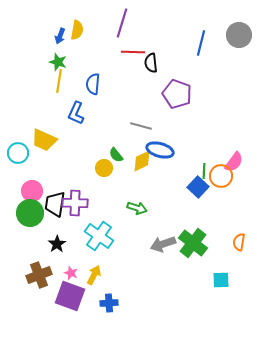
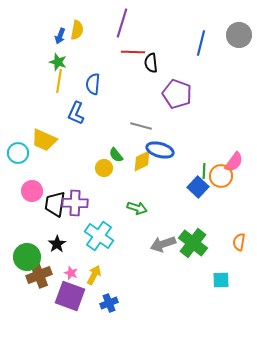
green circle: moved 3 px left, 44 px down
blue cross: rotated 18 degrees counterclockwise
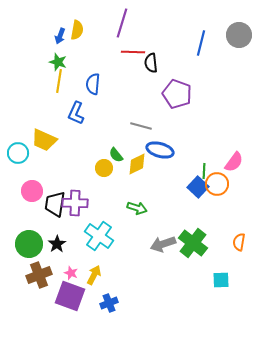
yellow diamond: moved 5 px left, 3 px down
orange circle: moved 4 px left, 8 px down
green circle: moved 2 px right, 13 px up
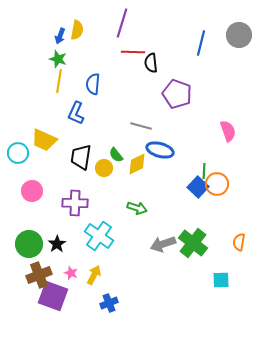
green star: moved 3 px up
pink semicircle: moved 6 px left, 31 px up; rotated 55 degrees counterclockwise
black trapezoid: moved 26 px right, 47 px up
purple square: moved 17 px left
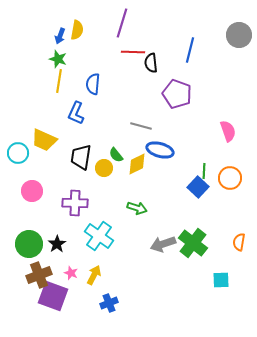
blue line: moved 11 px left, 7 px down
orange circle: moved 13 px right, 6 px up
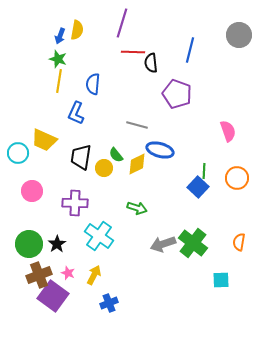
gray line: moved 4 px left, 1 px up
orange circle: moved 7 px right
pink star: moved 3 px left
purple square: rotated 16 degrees clockwise
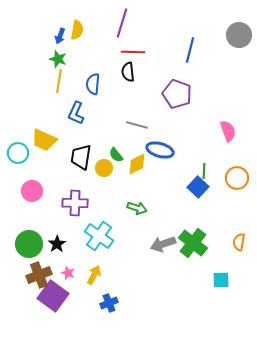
black semicircle: moved 23 px left, 9 px down
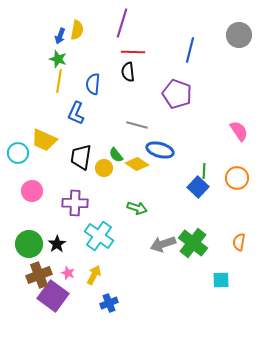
pink semicircle: moved 11 px right; rotated 15 degrees counterclockwise
yellow diamond: rotated 60 degrees clockwise
